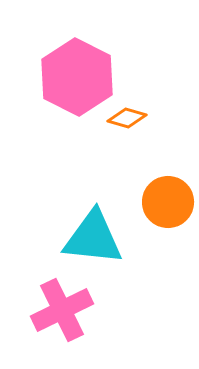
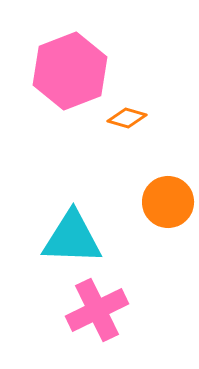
pink hexagon: moved 7 px left, 6 px up; rotated 12 degrees clockwise
cyan triangle: moved 21 px left; rotated 4 degrees counterclockwise
pink cross: moved 35 px right
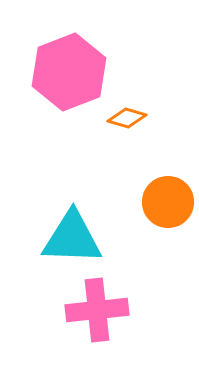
pink hexagon: moved 1 px left, 1 px down
pink cross: rotated 20 degrees clockwise
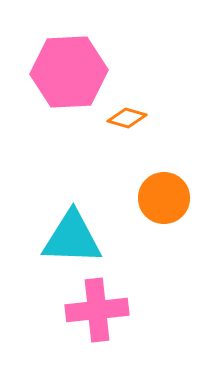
pink hexagon: rotated 18 degrees clockwise
orange circle: moved 4 px left, 4 px up
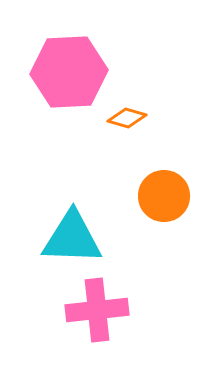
orange circle: moved 2 px up
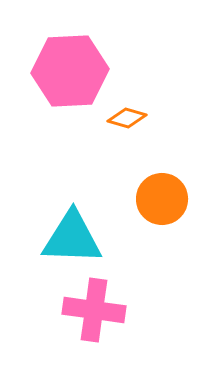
pink hexagon: moved 1 px right, 1 px up
orange circle: moved 2 px left, 3 px down
pink cross: moved 3 px left; rotated 14 degrees clockwise
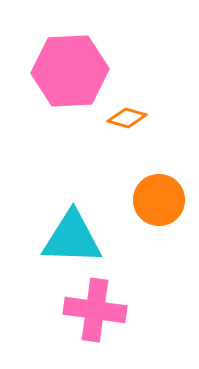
orange circle: moved 3 px left, 1 px down
pink cross: moved 1 px right
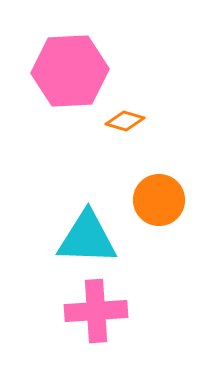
orange diamond: moved 2 px left, 3 px down
cyan triangle: moved 15 px right
pink cross: moved 1 px right, 1 px down; rotated 12 degrees counterclockwise
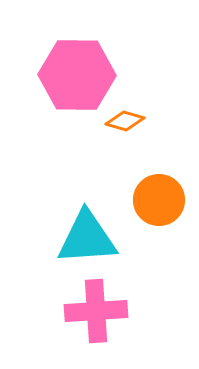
pink hexagon: moved 7 px right, 4 px down; rotated 4 degrees clockwise
cyan triangle: rotated 6 degrees counterclockwise
